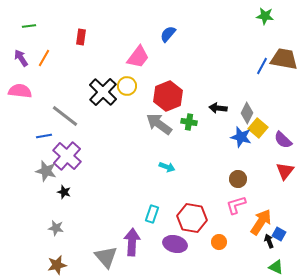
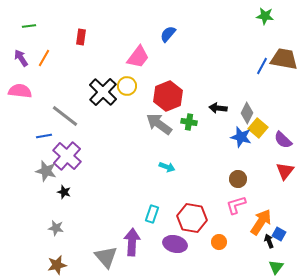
green triangle at (276, 267): rotated 42 degrees clockwise
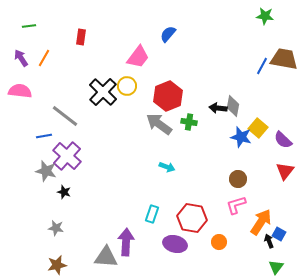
gray diamond at (247, 113): moved 14 px left, 7 px up; rotated 15 degrees counterclockwise
purple arrow at (132, 242): moved 6 px left
gray triangle at (106, 257): rotated 45 degrees counterclockwise
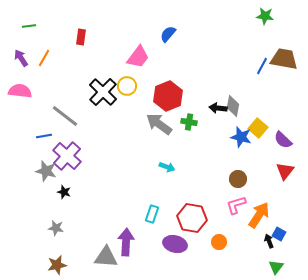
orange arrow at (261, 222): moved 2 px left, 7 px up
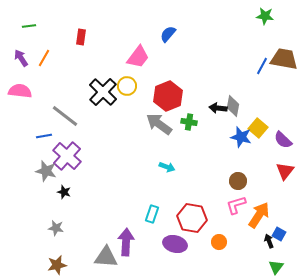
brown circle at (238, 179): moved 2 px down
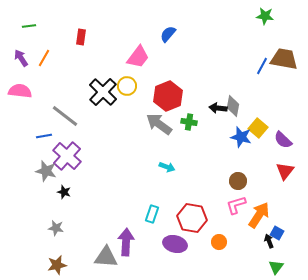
blue square at (279, 234): moved 2 px left, 1 px up
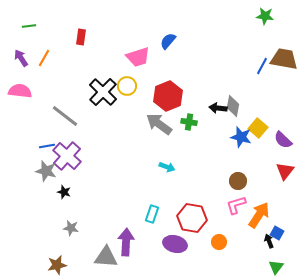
blue semicircle at (168, 34): moved 7 px down
pink trapezoid at (138, 57): rotated 35 degrees clockwise
blue line at (44, 136): moved 3 px right, 10 px down
gray star at (56, 228): moved 15 px right
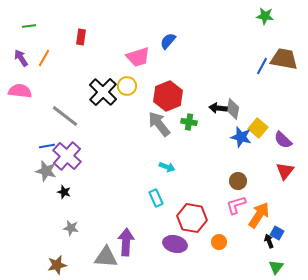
gray diamond at (233, 106): moved 3 px down
gray arrow at (159, 124): rotated 16 degrees clockwise
cyan rectangle at (152, 214): moved 4 px right, 16 px up; rotated 42 degrees counterclockwise
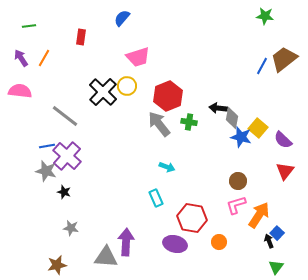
blue semicircle at (168, 41): moved 46 px left, 23 px up
brown trapezoid at (284, 59): rotated 48 degrees counterclockwise
gray diamond at (233, 109): moved 1 px left, 9 px down
blue square at (277, 233): rotated 16 degrees clockwise
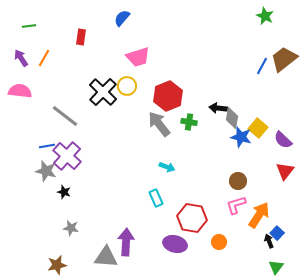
green star at (265, 16): rotated 18 degrees clockwise
